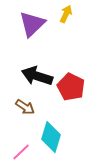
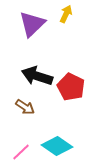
cyan diamond: moved 6 px right, 9 px down; rotated 72 degrees counterclockwise
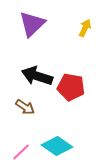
yellow arrow: moved 19 px right, 14 px down
red pentagon: rotated 16 degrees counterclockwise
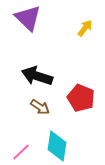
purple triangle: moved 4 px left, 6 px up; rotated 32 degrees counterclockwise
yellow arrow: rotated 12 degrees clockwise
red pentagon: moved 10 px right, 11 px down; rotated 12 degrees clockwise
brown arrow: moved 15 px right
cyan diamond: rotated 64 degrees clockwise
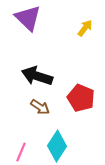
cyan diamond: rotated 24 degrees clockwise
pink line: rotated 24 degrees counterclockwise
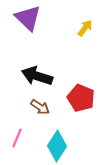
pink line: moved 4 px left, 14 px up
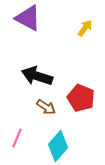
purple triangle: rotated 16 degrees counterclockwise
brown arrow: moved 6 px right
cyan diamond: moved 1 px right; rotated 8 degrees clockwise
